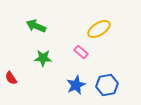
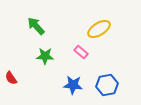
green arrow: rotated 24 degrees clockwise
green star: moved 2 px right, 2 px up
blue star: moved 3 px left; rotated 30 degrees clockwise
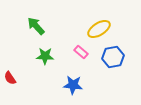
red semicircle: moved 1 px left
blue hexagon: moved 6 px right, 28 px up
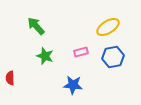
yellow ellipse: moved 9 px right, 2 px up
pink rectangle: rotated 56 degrees counterclockwise
green star: rotated 18 degrees clockwise
red semicircle: rotated 32 degrees clockwise
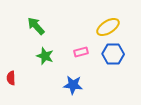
blue hexagon: moved 3 px up; rotated 10 degrees clockwise
red semicircle: moved 1 px right
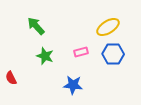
red semicircle: rotated 24 degrees counterclockwise
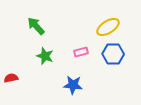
red semicircle: rotated 104 degrees clockwise
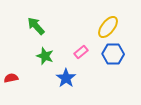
yellow ellipse: rotated 20 degrees counterclockwise
pink rectangle: rotated 24 degrees counterclockwise
blue star: moved 7 px left, 7 px up; rotated 30 degrees clockwise
